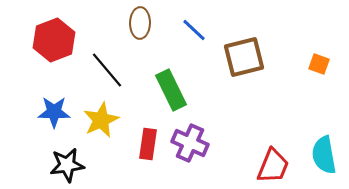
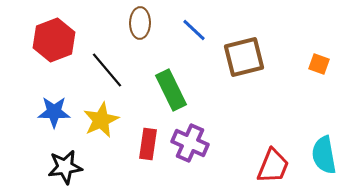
black star: moved 2 px left, 2 px down
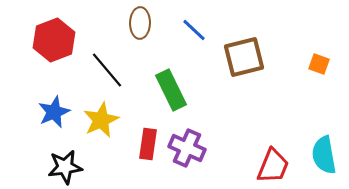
blue star: rotated 24 degrees counterclockwise
purple cross: moved 3 px left, 5 px down
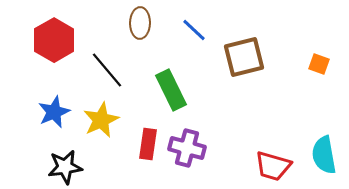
red hexagon: rotated 9 degrees counterclockwise
purple cross: rotated 9 degrees counterclockwise
red trapezoid: rotated 84 degrees clockwise
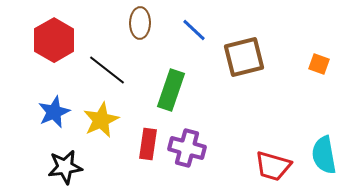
black line: rotated 12 degrees counterclockwise
green rectangle: rotated 45 degrees clockwise
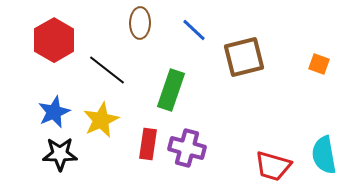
black star: moved 5 px left, 13 px up; rotated 8 degrees clockwise
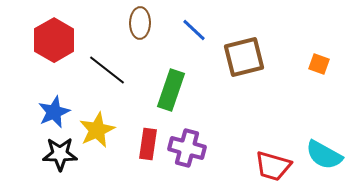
yellow star: moved 4 px left, 10 px down
cyan semicircle: rotated 51 degrees counterclockwise
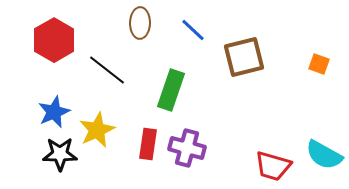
blue line: moved 1 px left
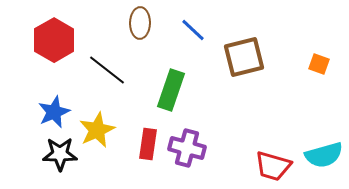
cyan semicircle: rotated 45 degrees counterclockwise
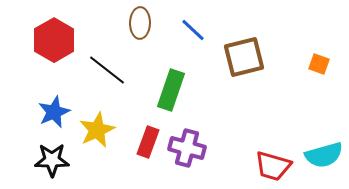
red rectangle: moved 2 px up; rotated 12 degrees clockwise
black star: moved 8 px left, 6 px down
